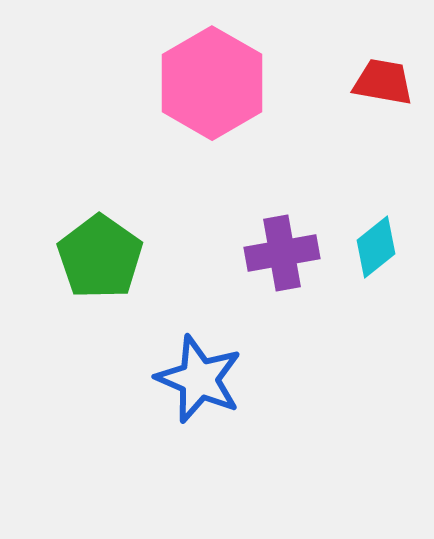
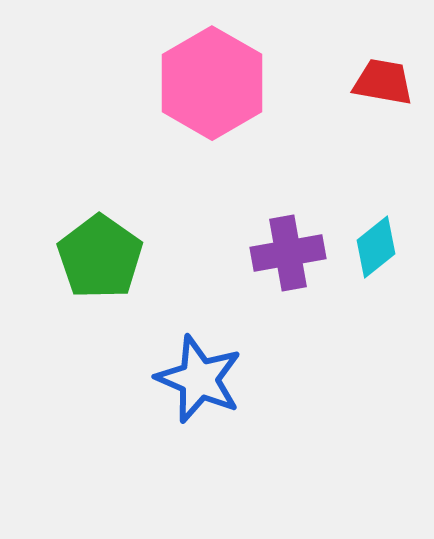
purple cross: moved 6 px right
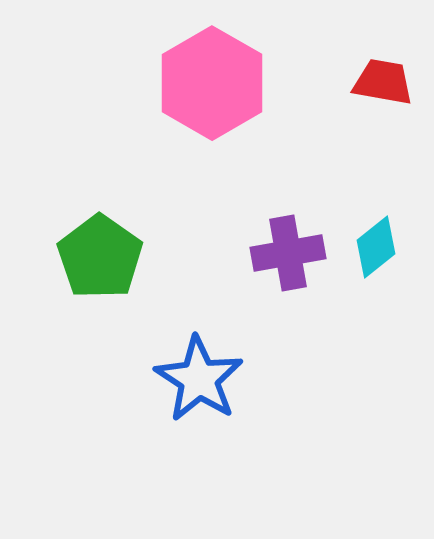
blue star: rotated 10 degrees clockwise
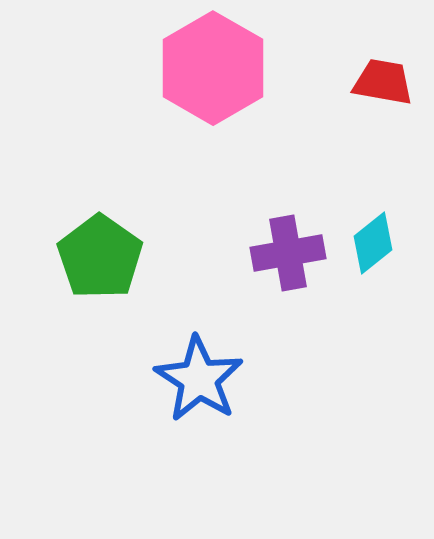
pink hexagon: moved 1 px right, 15 px up
cyan diamond: moved 3 px left, 4 px up
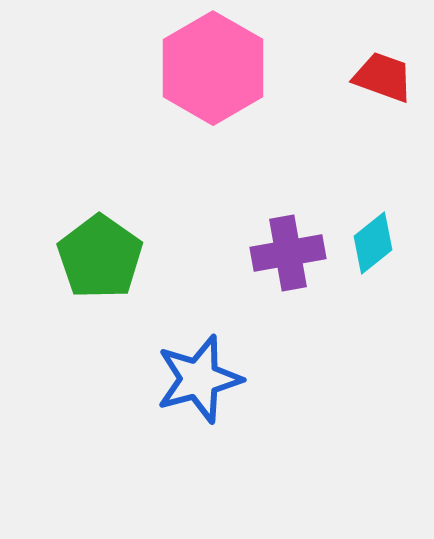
red trapezoid: moved 5 px up; rotated 10 degrees clockwise
blue star: rotated 24 degrees clockwise
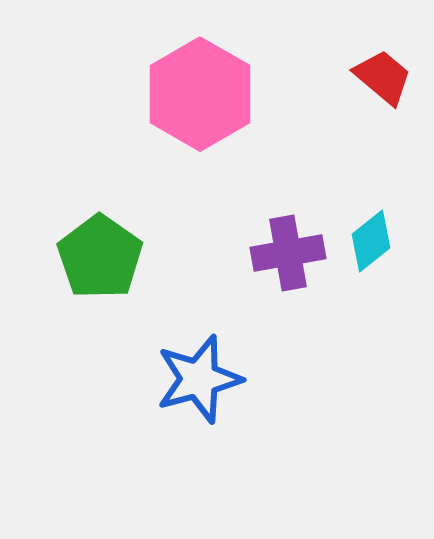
pink hexagon: moved 13 px left, 26 px down
red trapezoid: rotated 20 degrees clockwise
cyan diamond: moved 2 px left, 2 px up
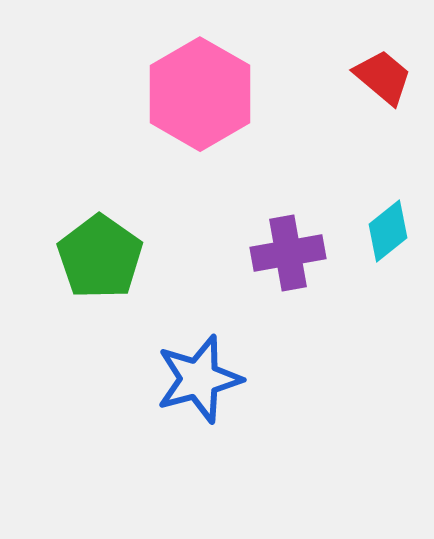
cyan diamond: moved 17 px right, 10 px up
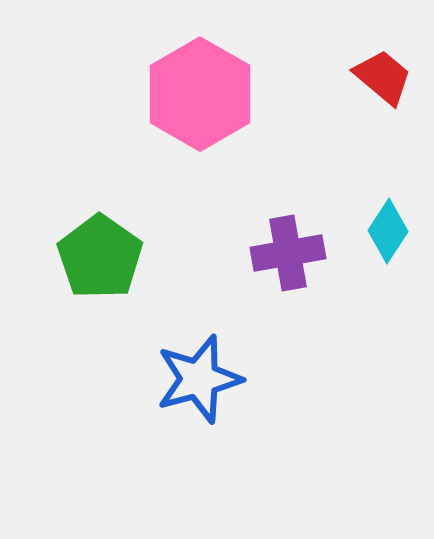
cyan diamond: rotated 18 degrees counterclockwise
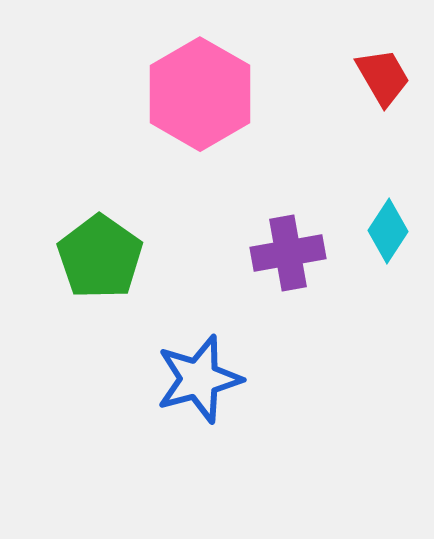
red trapezoid: rotated 20 degrees clockwise
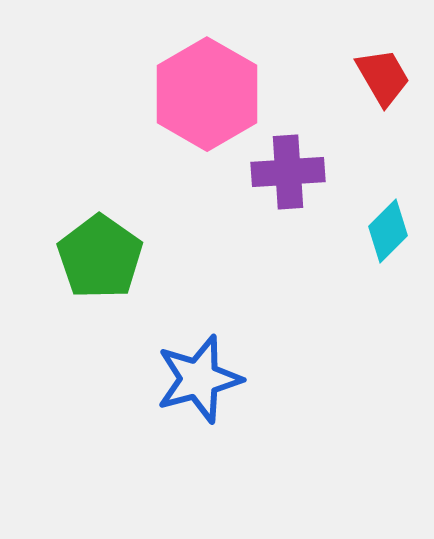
pink hexagon: moved 7 px right
cyan diamond: rotated 12 degrees clockwise
purple cross: moved 81 px up; rotated 6 degrees clockwise
